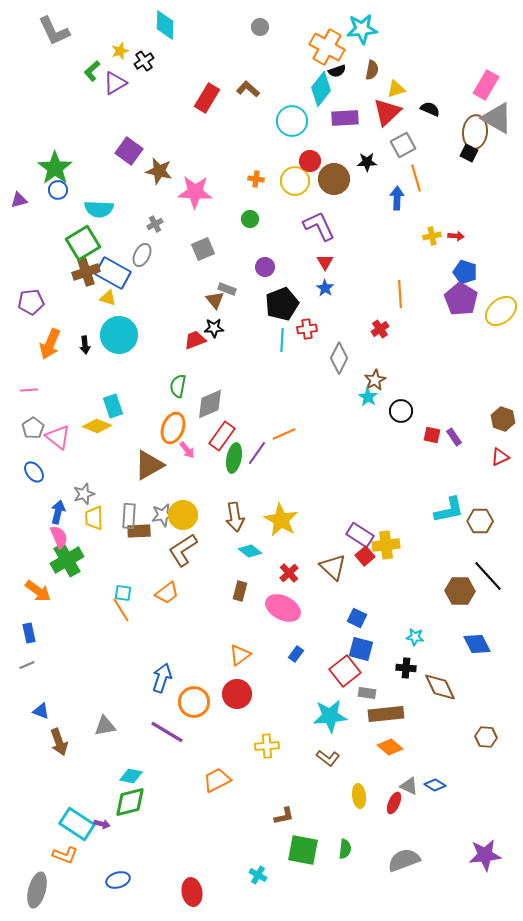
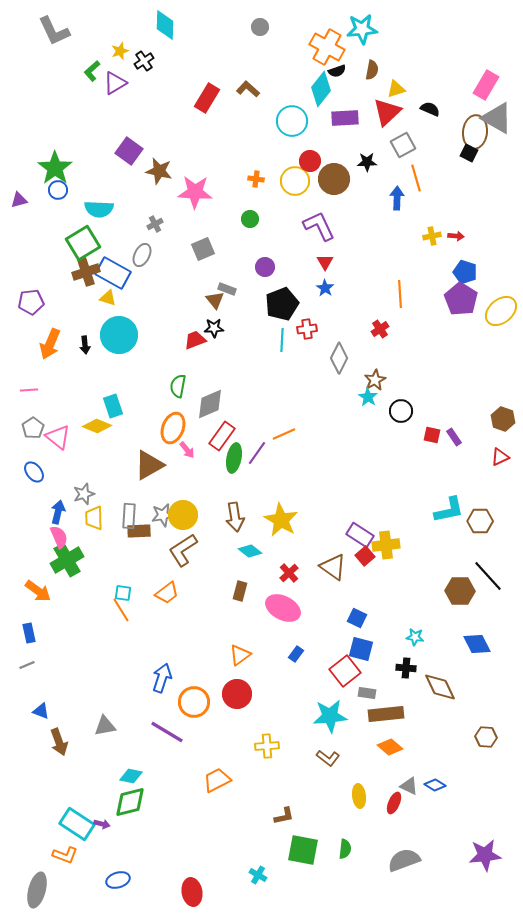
brown triangle at (333, 567): rotated 8 degrees counterclockwise
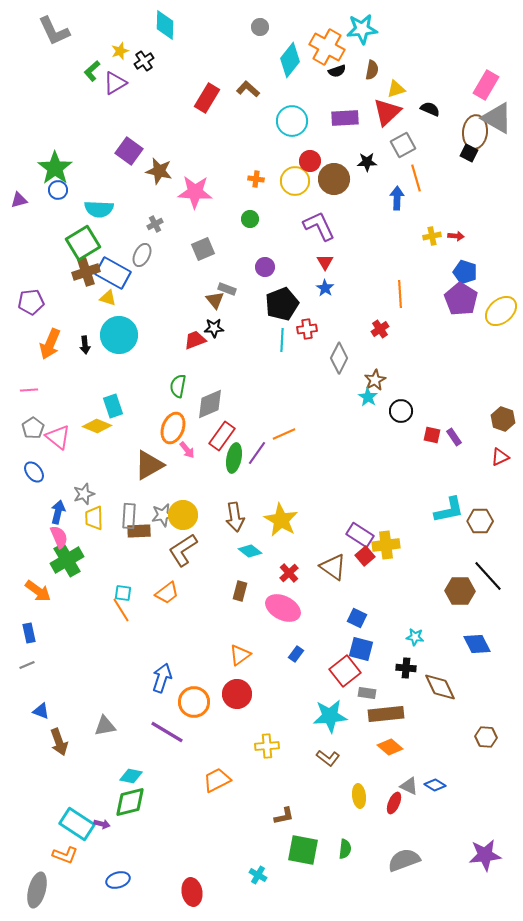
cyan diamond at (321, 89): moved 31 px left, 29 px up
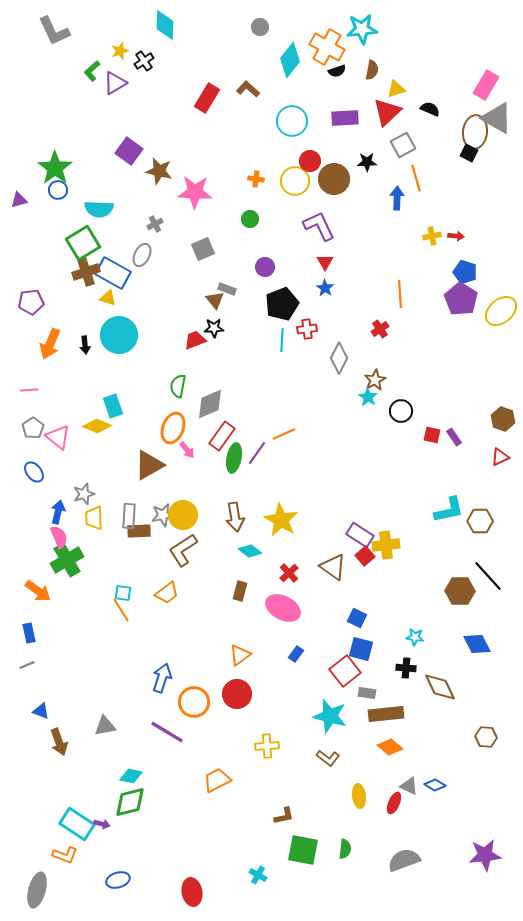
cyan star at (330, 716): rotated 20 degrees clockwise
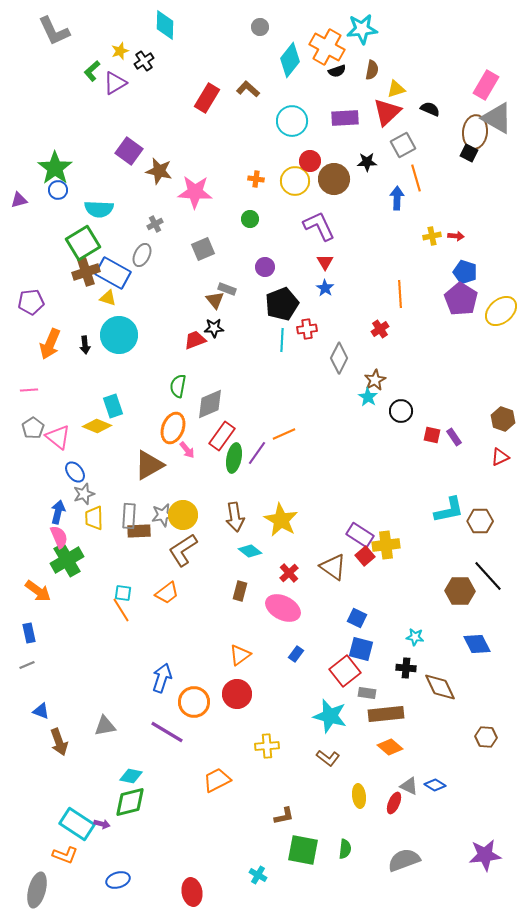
blue ellipse at (34, 472): moved 41 px right
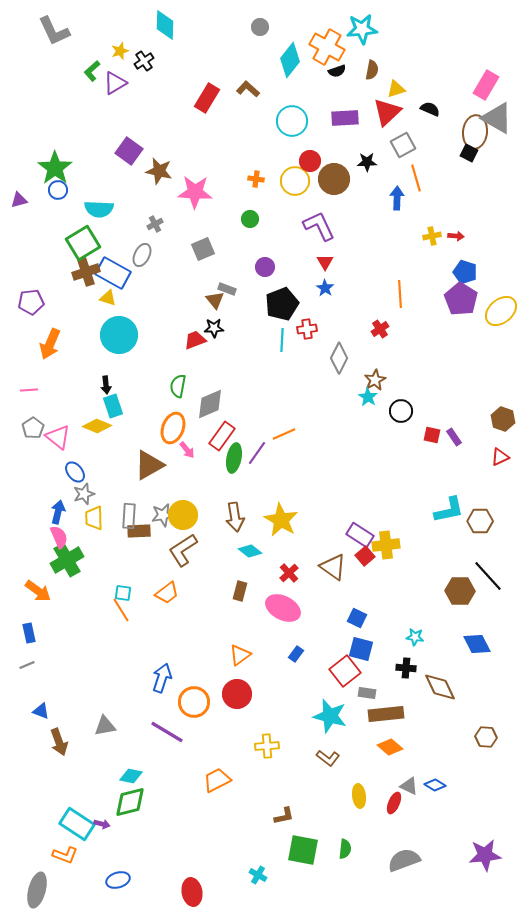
black arrow at (85, 345): moved 21 px right, 40 px down
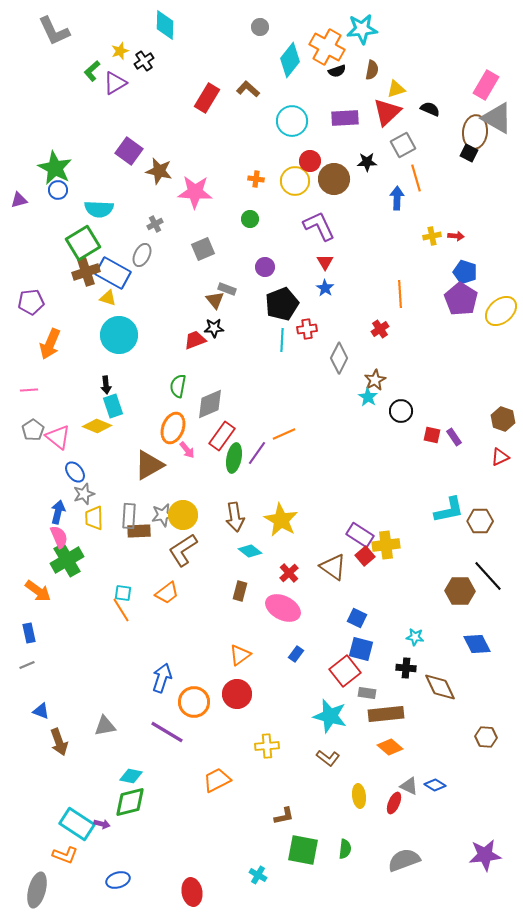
green star at (55, 168): rotated 8 degrees counterclockwise
gray pentagon at (33, 428): moved 2 px down
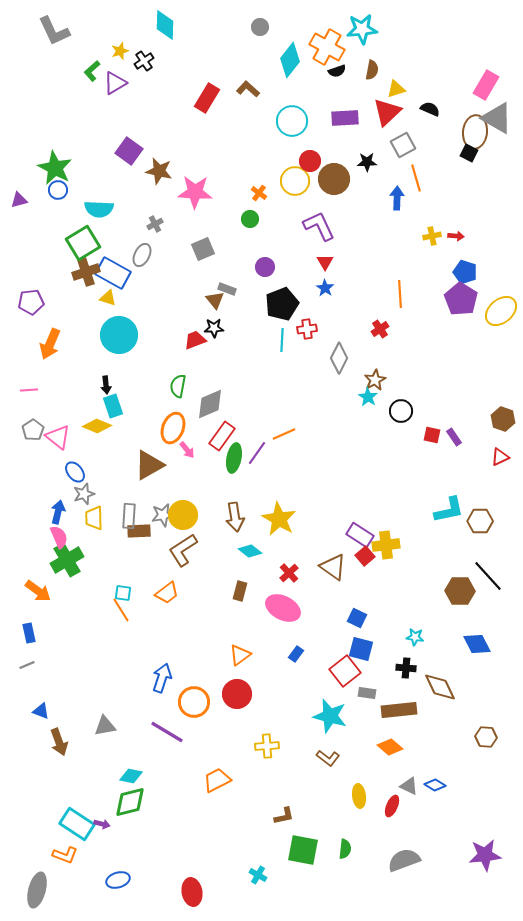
orange cross at (256, 179): moved 3 px right, 14 px down; rotated 28 degrees clockwise
yellow star at (281, 520): moved 2 px left, 1 px up
brown rectangle at (386, 714): moved 13 px right, 4 px up
red ellipse at (394, 803): moved 2 px left, 3 px down
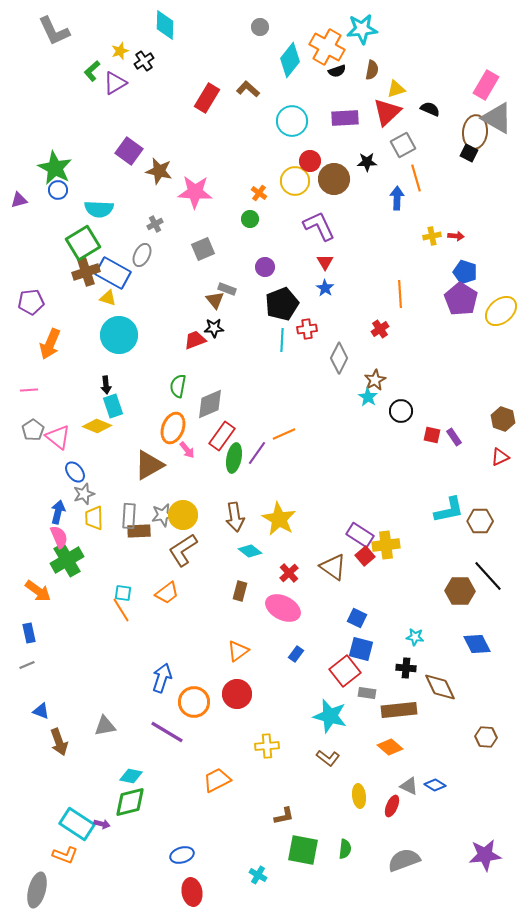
orange triangle at (240, 655): moved 2 px left, 4 px up
blue ellipse at (118, 880): moved 64 px right, 25 px up
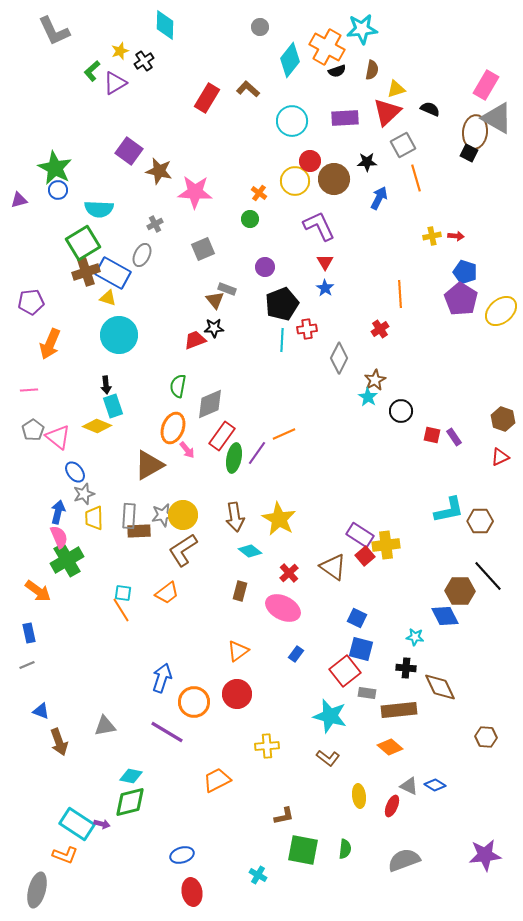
blue arrow at (397, 198): moved 18 px left; rotated 25 degrees clockwise
blue diamond at (477, 644): moved 32 px left, 28 px up
